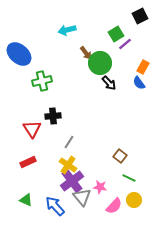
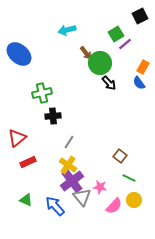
green cross: moved 12 px down
red triangle: moved 15 px left, 9 px down; rotated 24 degrees clockwise
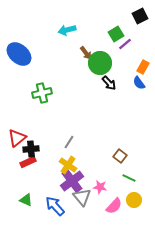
black cross: moved 22 px left, 33 px down
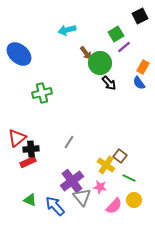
purple line: moved 1 px left, 3 px down
yellow cross: moved 38 px right
green triangle: moved 4 px right
